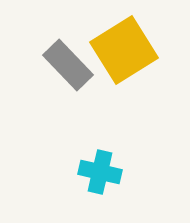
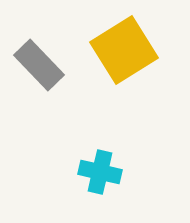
gray rectangle: moved 29 px left
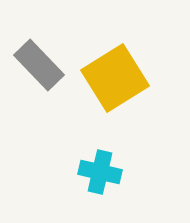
yellow square: moved 9 px left, 28 px down
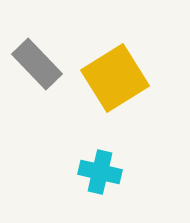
gray rectangle: moved 2 px left, 1 px up
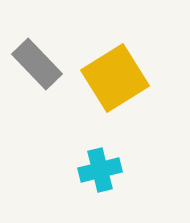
cyan cross: moved 2 px up; rotated 27 degrees counterclockwise
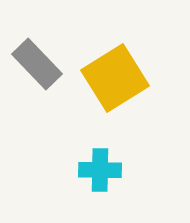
cyan cross: rotated 15 degrees clockwise
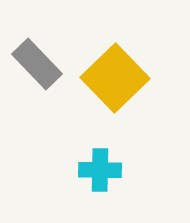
yellow square: rotated 12 degrees counterclockwise
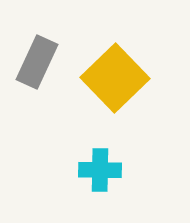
gray rectangle: moved 2 px up; rotated 69 degrees clockwise
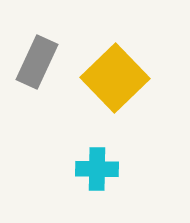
cyan cross: moved 3 px left, 1 px up
